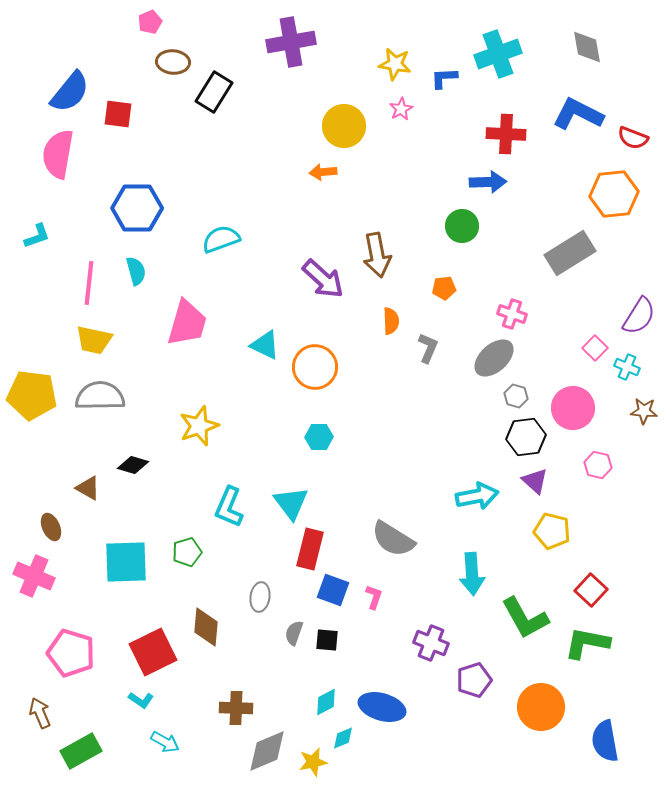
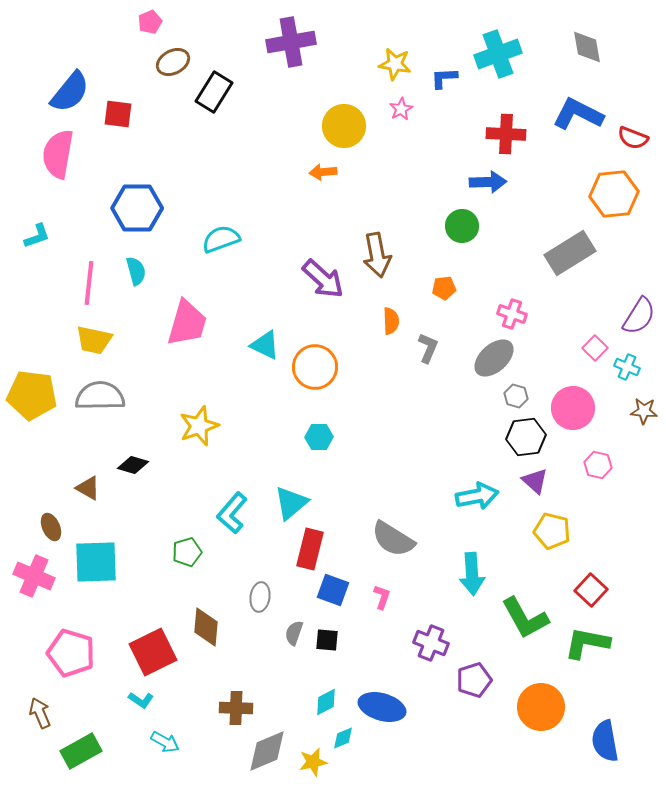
brown ellipse at (173, 62): rotated 32 degrees counterclockwise
cyan triangle at (291, 503): rotated 27 degrees clockwise
cyan L-shape at (229, 507): moved 3 px right, 6 px down; rotated 18 degrees clockwise
cyan square at (126, 562): moved 30 px left
pink L-shape at (374, 597): moved 8 px right
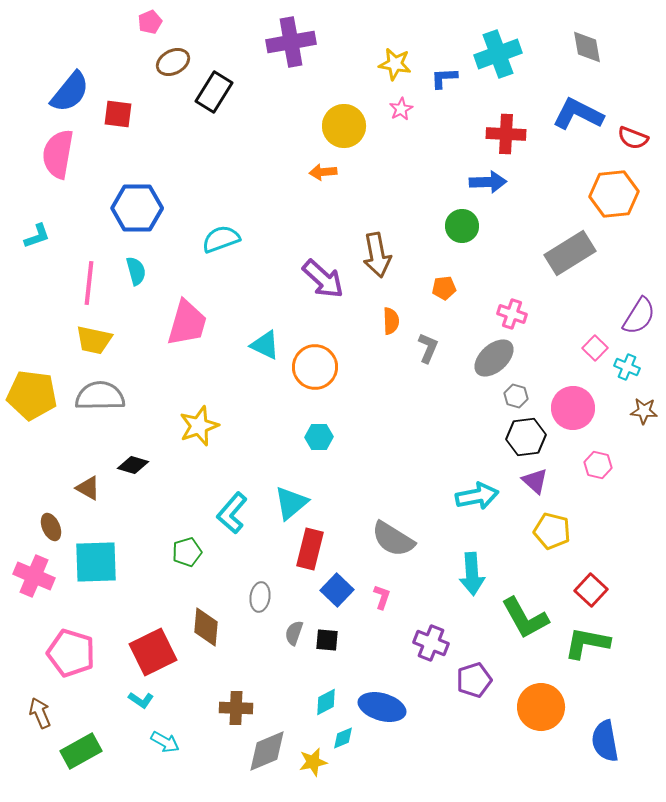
blue square at (333, 590): moved 4 px right; rotated 24 degrees clockwise
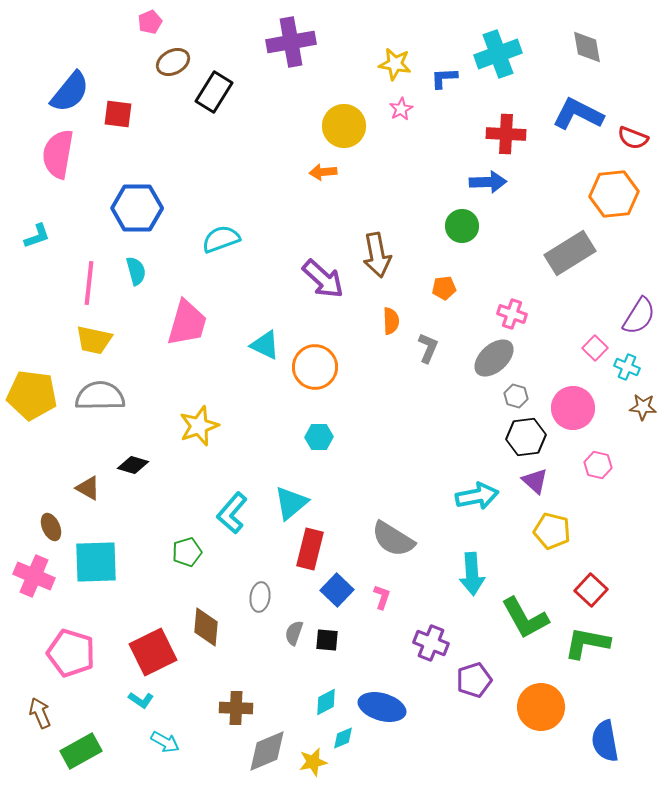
brown star at (644, 411): moved 1 px left, 4 px up
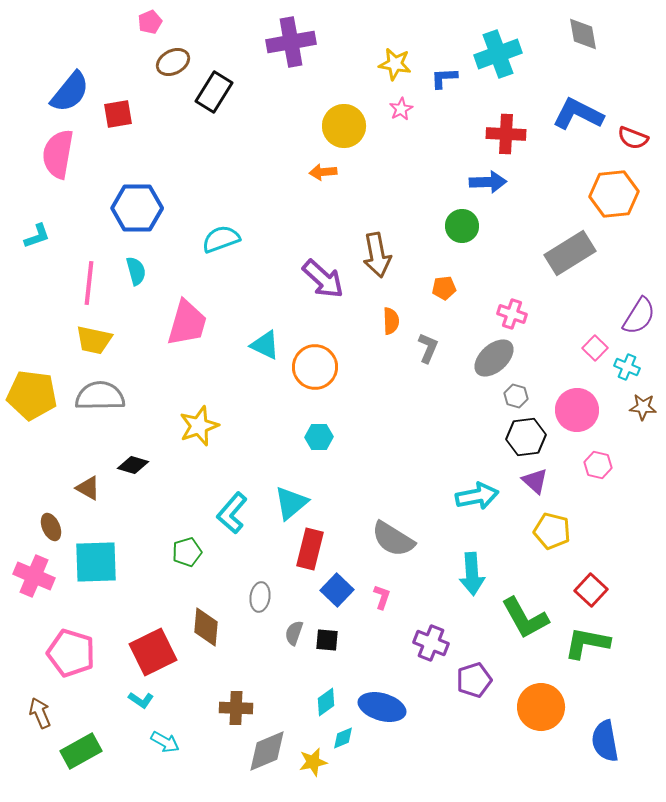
gray diamond at (587, 47): moved 4 px left, 13 px up
red square at (118, 114): rotated 16 degrees counterclockwise
pink circle at (573, 408): moved 4 px right, 2 px down
cyan diamond at (326, 702): rotated 8 degrees counterclockwise
